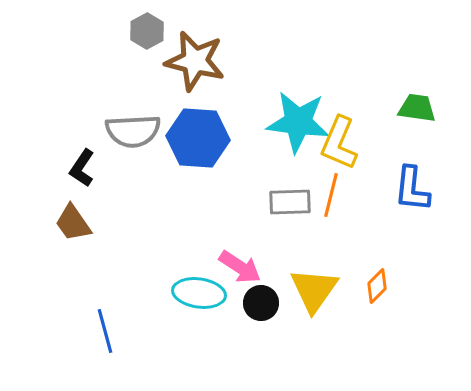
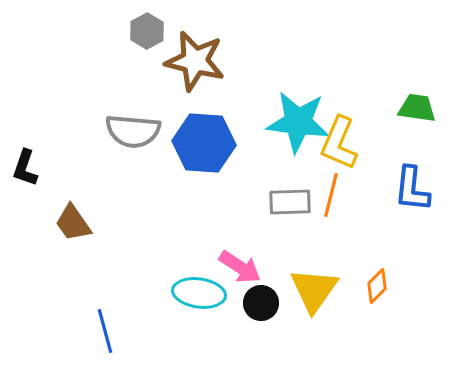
gray semicircle: rotated 8 degrees clockwise
blue hexagon: moved 6 px right, 5 px down
black L-shape: moved 57 px left; rotated 15 degrees counterclockwise
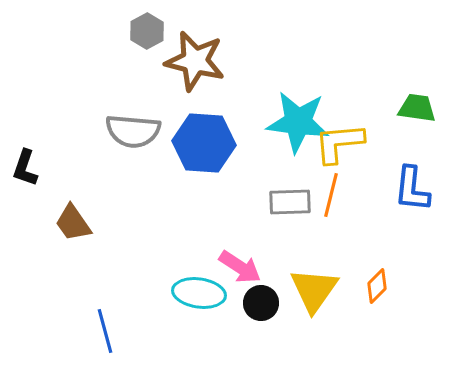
yellow L-shape: rotated 62 degrees clockwise
